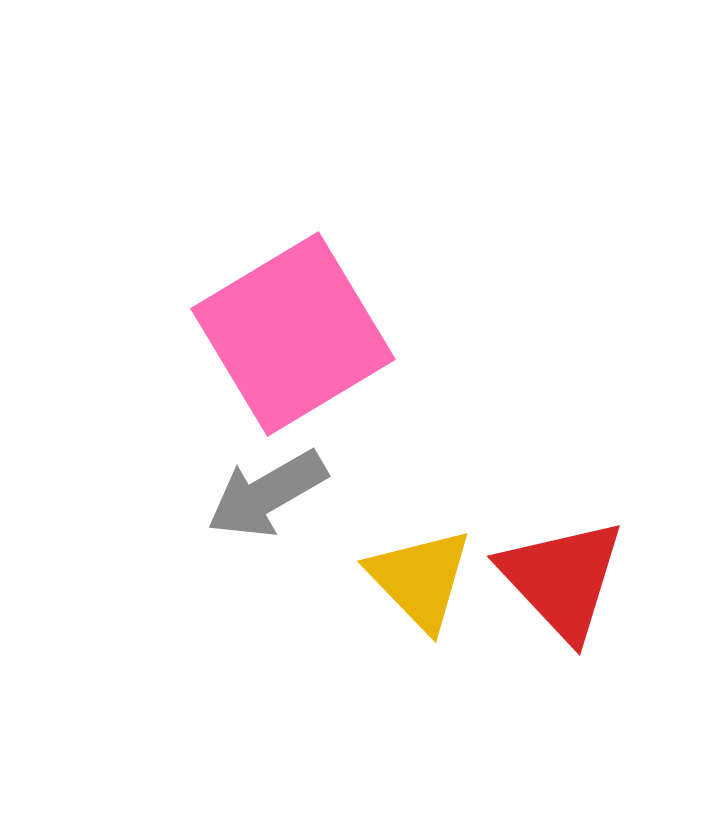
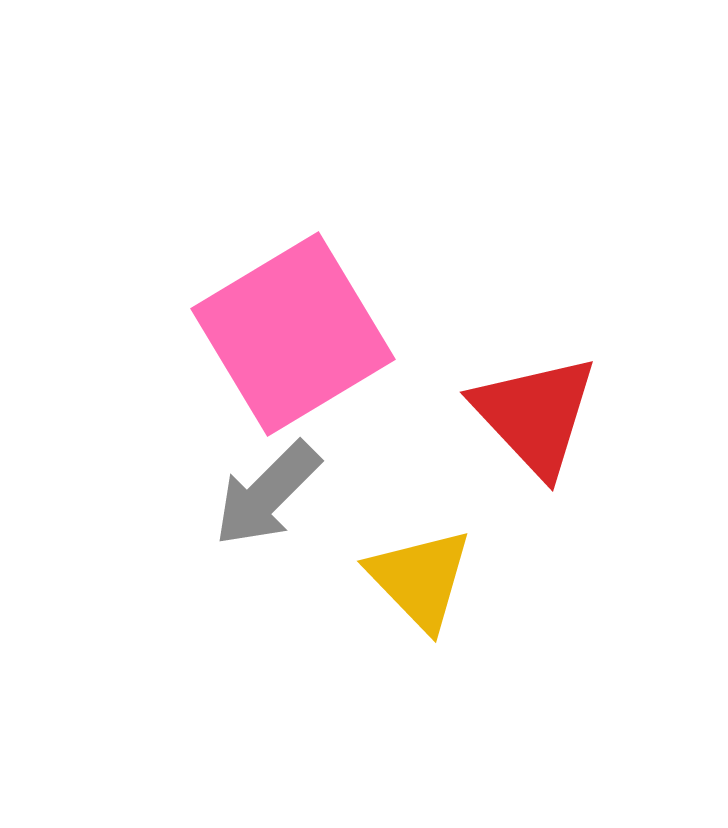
gray arrow: rotated 15 degrees counterclockwise
red triangle: moved 27 px left, 164 px up
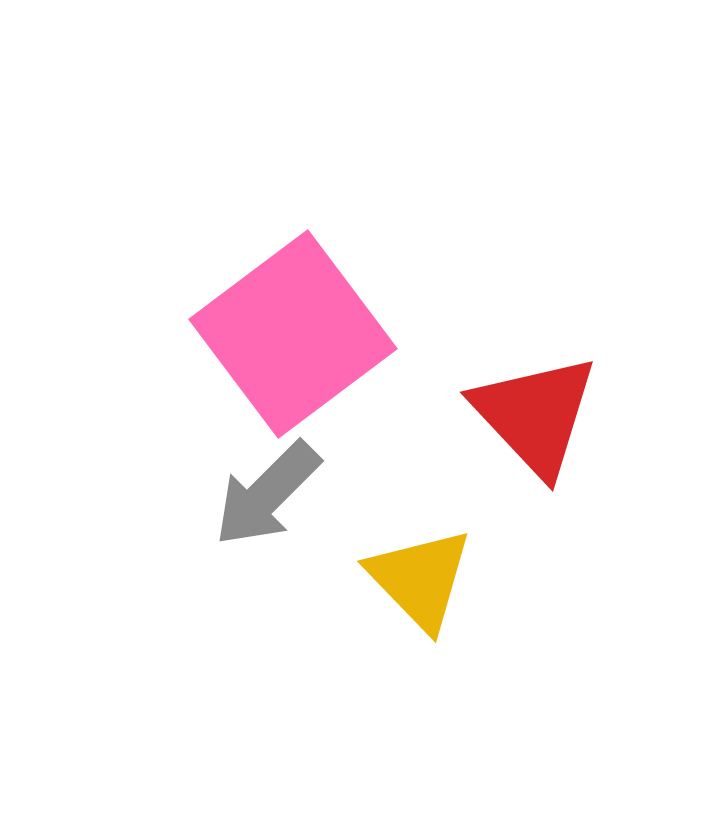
pink square: rotated 6 degrees counterclockwise
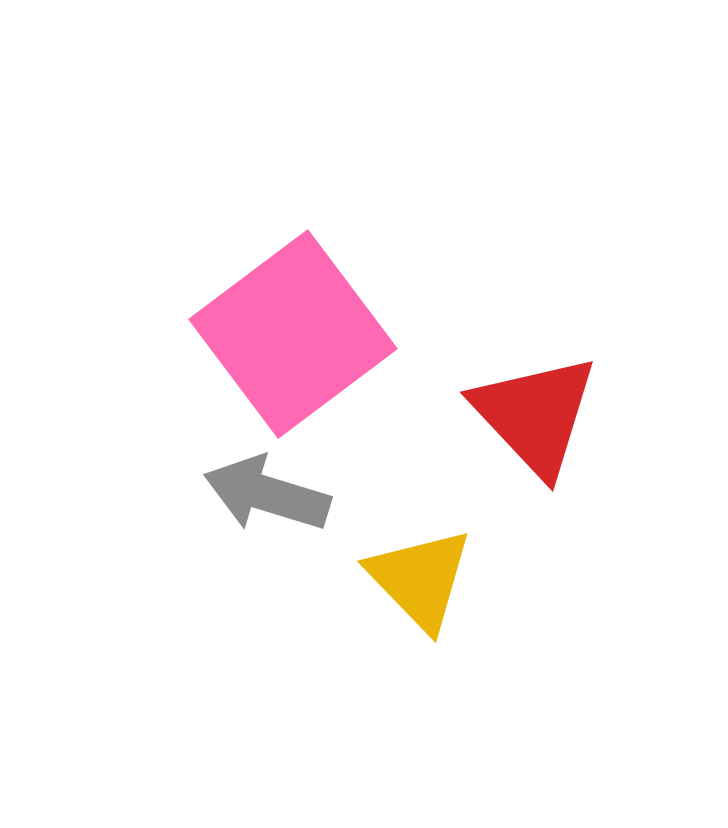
gray arrow: rotated 62 degrees clockwise
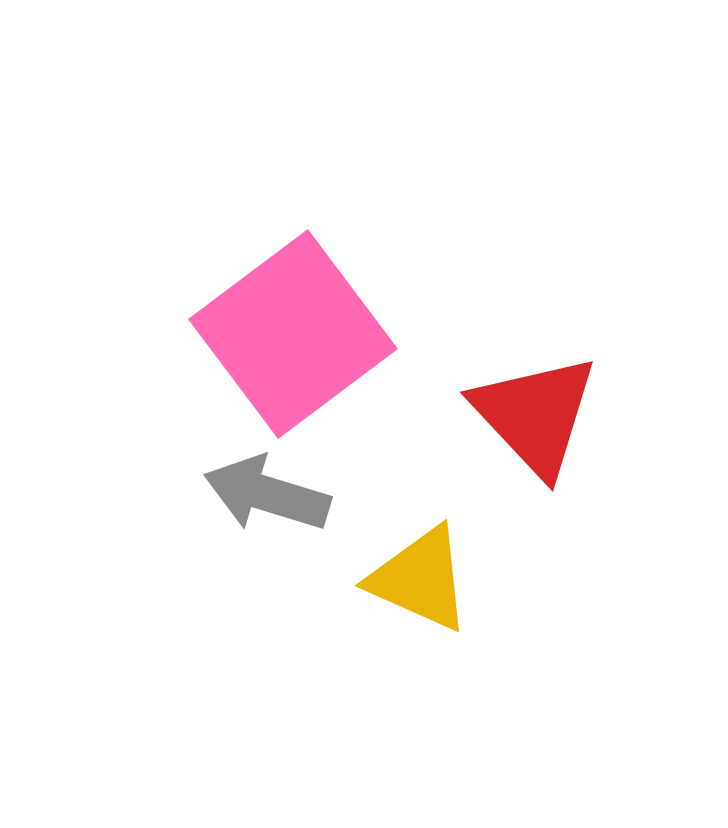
yellow triangle: rotated 22 degrees counterclockwise
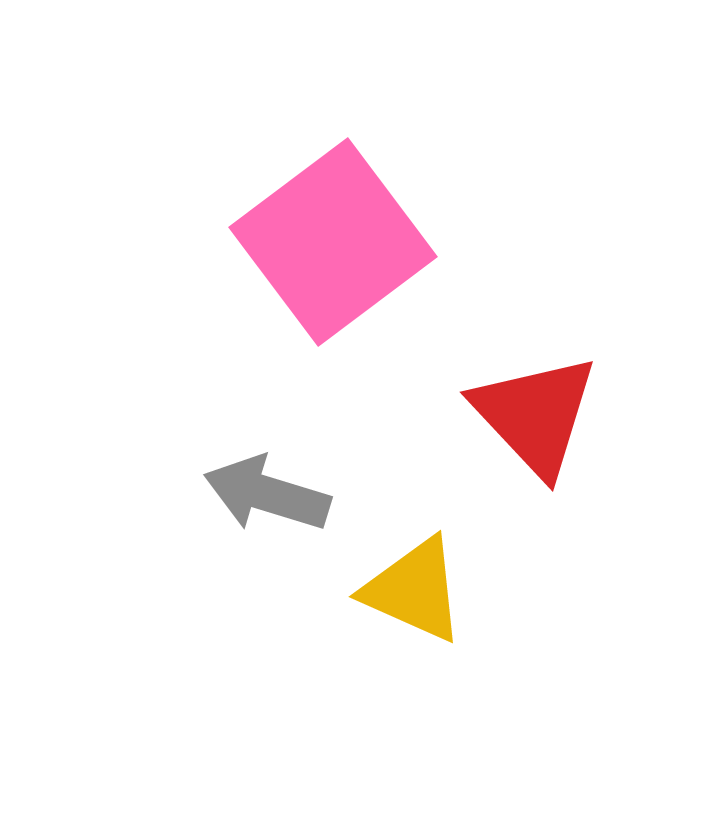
pink square: moved 40 px right, 92 px up
yellow triangle: moved 6 px left, 11 px down
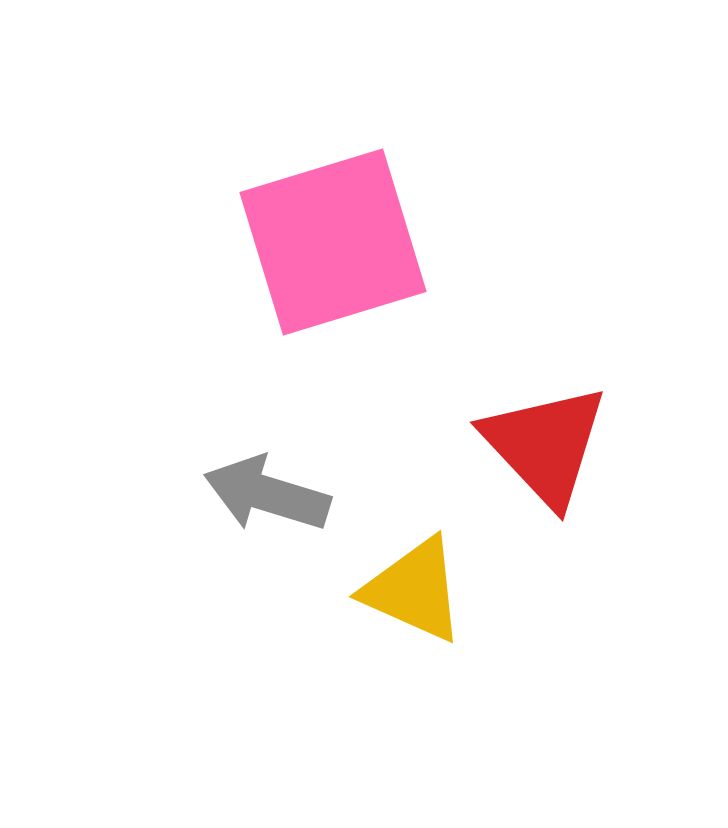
pink square: rotated 20 degrees clockwise
red triangle: moved 10 px right, 30 px down
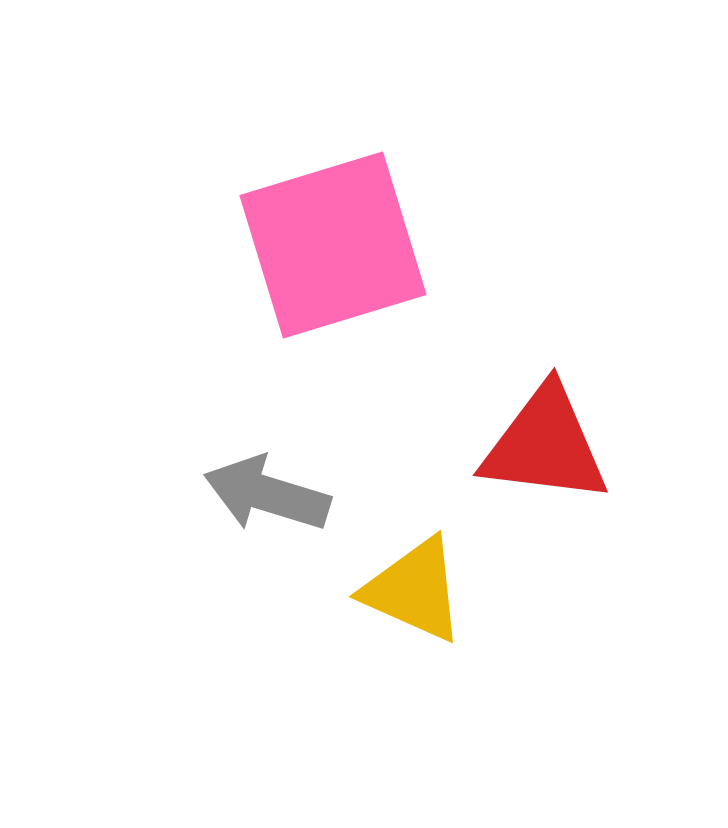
pink square: moved 3 px down
red triangle: rotated 40 degrees counterclockwise
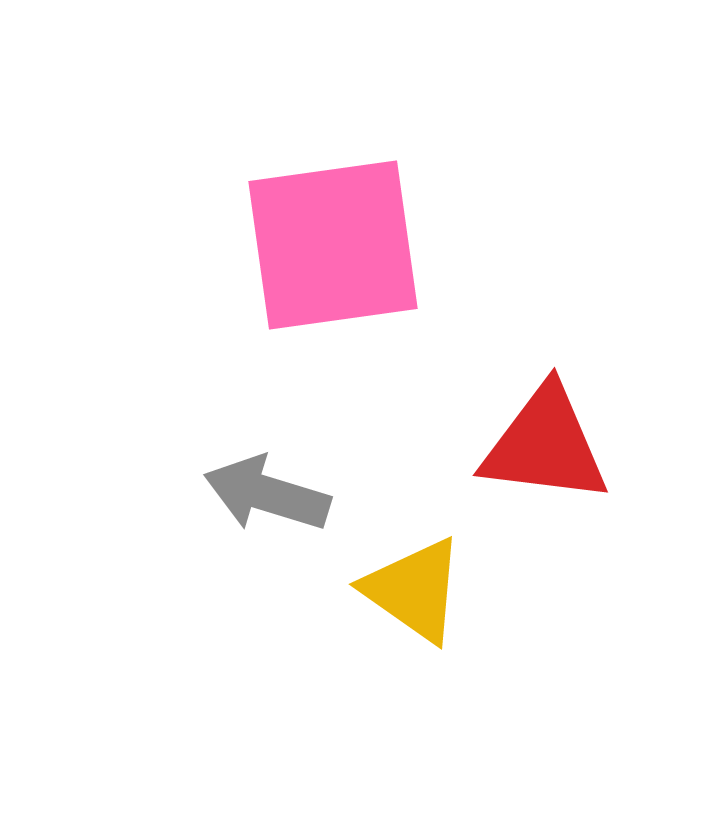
pink square: rotated 9 degrees clockwise
yellow triangle: rotated 11 degrees clockwise
